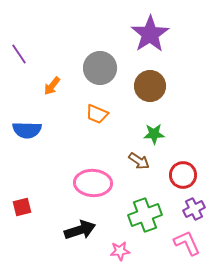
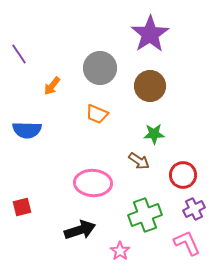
pink star: rotated 30 degrees counterclockwise
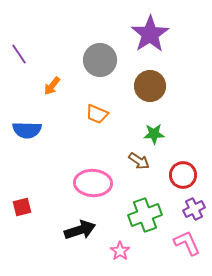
gray circle: moved 8 px up
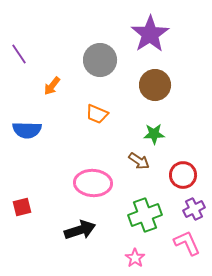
brown circle: moved 5 px right, 1 px up
pink star: moved 15 px right, 7 px down
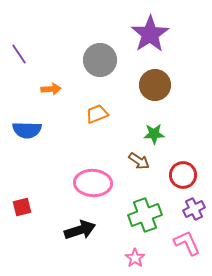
orange arrow: moved 1 px left, 3 px down; rotated 132 degrees counterclockwise
orange trapezoid: rotated 135 degrees clockwise
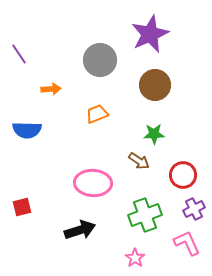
purple star: rotated 9 degrees clockwise
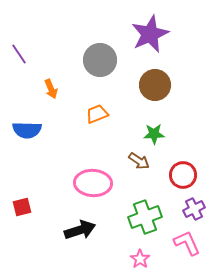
orange arrow: rotated 72 degrees clockwise
green cross: moved 2 px down
pink star: moved 5 px right, 1 px down
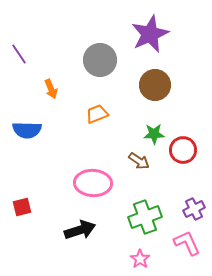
red circle: moved 25 px up
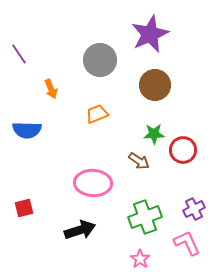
red square: moved 2 px right, 1 px down
